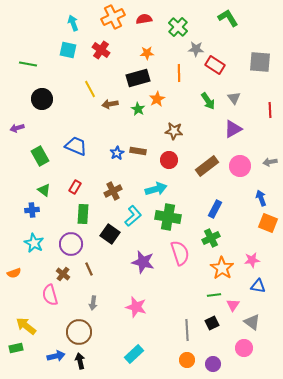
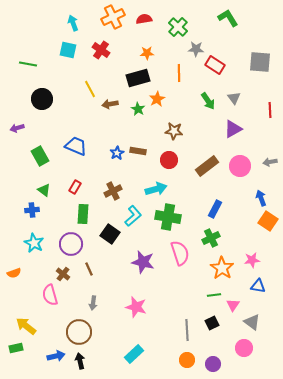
orange square at (268, 223): moved 2 px up; rotated 12 degrees clockwise
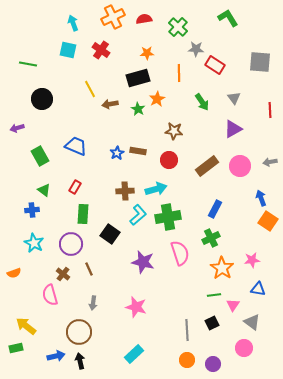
green arrow at (208, 101): moved 6 px left, 1 px down
brown cross at (113, 191): moved 12 px right; rotated 24 degrees clockwise
cyan L-shape at (133, 216): moved 5 px right, 1 px up
green cross at (168, 217): rotated 20 degrees counterclockwise
blue triangle at (258, 286): moved 3 px down
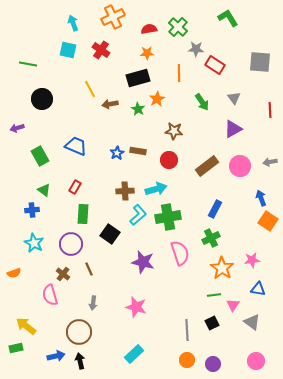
red semicircle at (144, 19): moved 5 px right, 10 px down
pink circle at (244, 348): moved 12 px right, 13 px down
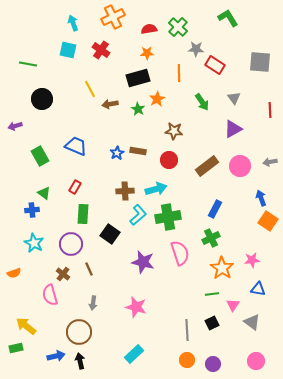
purple arrow at (17, 128): moved 2 px left, 2 px up
green triangle at (44, 190): moved 3 px down
green line at (214, 295): moved 2 px left, 1 px up
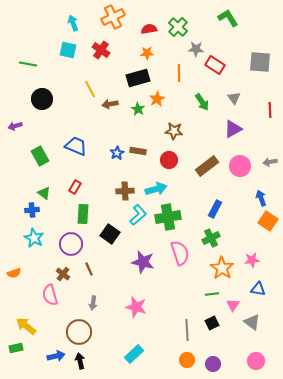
cyan star at (34, 243): moved 5 px up
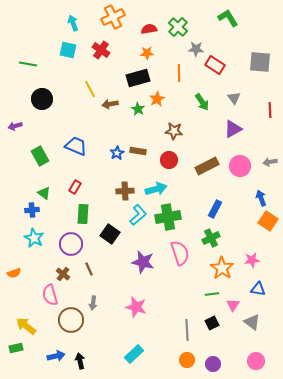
brown rectangle at (207, 166): rotated 10 degrees clockwise
brown circle at (79, 332): moved 8 px left, 12 px up
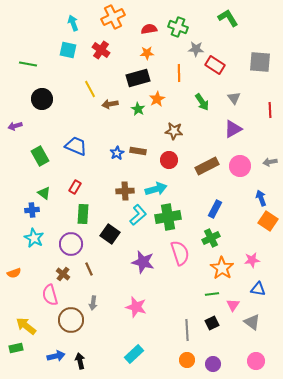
green cross at (178, 27): rotated 24 degrees counterclockwise
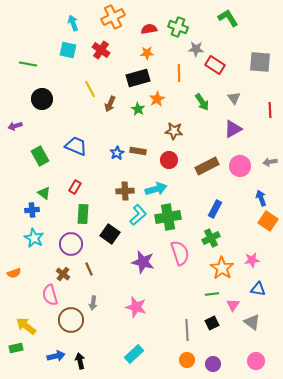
brown arrow at (110, 104): rotated 56 degrees counterclockwise
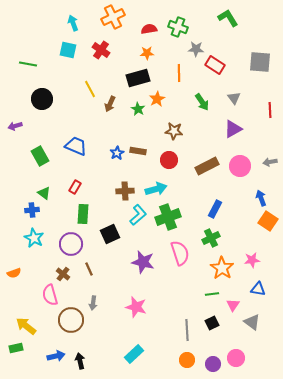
green cross at (168, 217): rotated 10 degrees counterclockwise
black square at (110, 234): rotated 30 degrees clockwise
pink circle at (256, 361): moved 20 px left, 3 px up
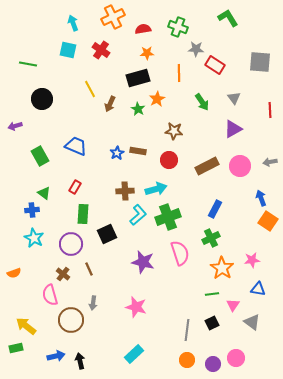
red semicircle at (149, 29): moved 6 px left
black square at (110, 234): moved 3 px left
gray line at (187, 330): rotated 10 degrees clockwise
